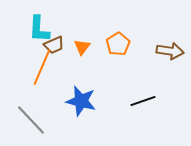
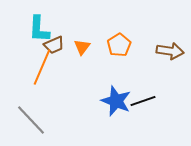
orange pentagon: moved 1 px right, 1 px down
blue star: moved 35 px right; rotated 8 degrees clockwise
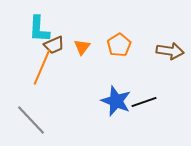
black line: moved 1 px right, 1 px down
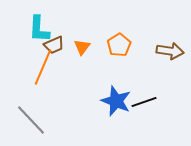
orange line: moved 1 px right
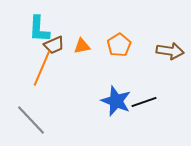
orange triangle: moved 1 px up; rotated 42 degrees clockwise
orange line: moved 1 px left, 1 px down
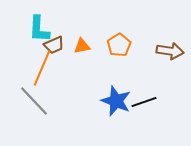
gray line: moved 3 px right, 19 px up
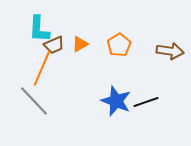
orange triangle: moved 2 px left, 2 px up; rotated 18 degrees counterclockwise
black line: moved 2 px right
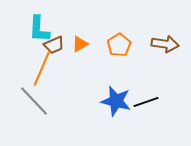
brown arrow: moved 5 px left, 7 px up
blue star: rotated 8 degrees counterclockwise
